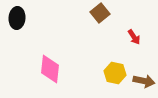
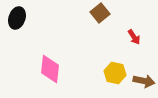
black ellipse: rotated 15 degrees clockwise
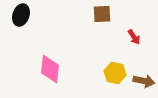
brown square: moved 2 px right, 1 px down; rotated 36 degrees clockwise
black ellipse: moved 4 px right, 3 px up
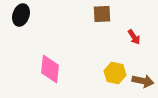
brown arrow: moved 1 px left
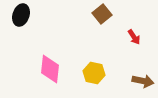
brown square: rotated 36 degrees counterclockwise
yellow hexagon: moved 21 px left
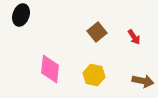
brown square: moved 5 px left, 18 px down
yellow hexagon: moved 2 px down
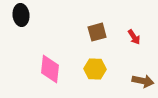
black ellipse: rotated 25 degrees counterclockwise
brown square: rotated 24 degrees clockwise
yellow hexagon: moved 1 px right, 6 px up; rotated 10 degrees counterclockwise
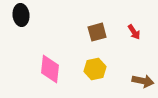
red arrow: moved 5 px up
yellow hexagon: rotated 15 degrees counterclockwise
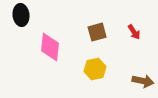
pink diamond: moved 22 px up
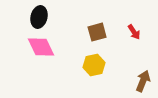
black ellipse: moved 18 px right, 2 px down; rotated 20 degrees clockwise
pink diamond: moved 9 px left; rotated 32 degrees counterclockwise
yellow hexagon: moved 1 px left, 4 px up
brown arrow: rotated 80 degrees counterclockwise
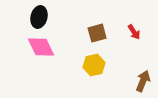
brown square: moved 1 px down
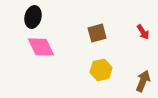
black ellipse: moved 6 px left
red arrow: moved 9 px right
yellow hexagon: moved 7 px right, 5 px down
